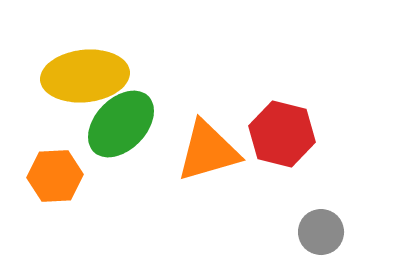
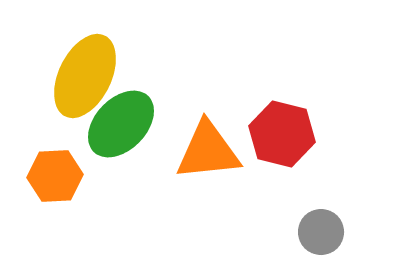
yellow ellipse: rotated 58 degrees counterclockwise
orange triangle: rotated 10 degrees clockwise
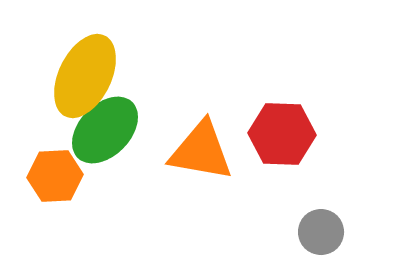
green ellipse: moved 16 px left, 6 px down
red hexagon: rotated 12 degrees counterclockwise
orange triangle: moved 7 px left; rotated 16 degrees clockwise
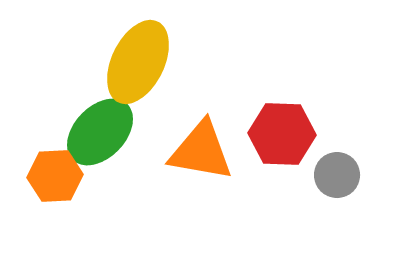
yellow ellipse: moved 53 px right, 14 px up
green ellipse: moved 5 px left, 2 px down
gray circle: moved 16 px right, 57 px up
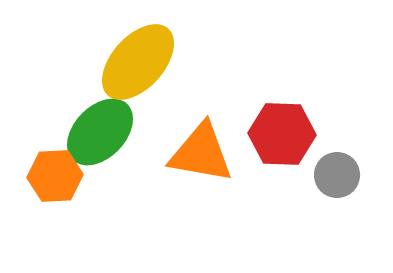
yellow ellipse: rotated 16 degrees clockwise
orange triangle: moved 2 px down
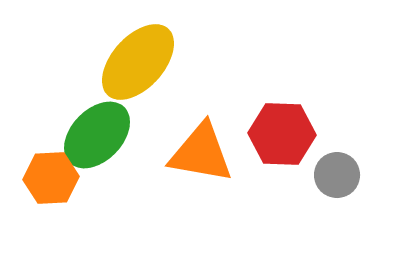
green ellipse: moved 3 px left, 3 px down
orange hexagon: moved 4 px left, 2 px down
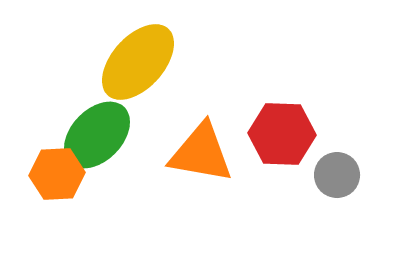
orange hexagon: moved 6 px right, 4 px up
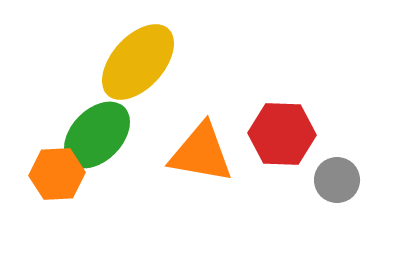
gray circle: moved 5 px down
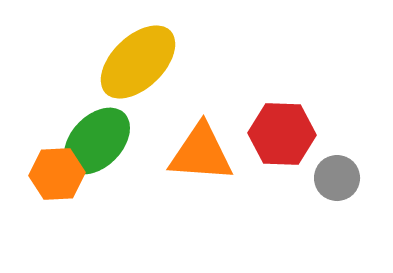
yellow ellipse: rotated 4 degrees clockwise
green ellipse: moved 6 px down
orange triangle: rotated 6 degrees counterclockwise
gray circle: moved 2 px up
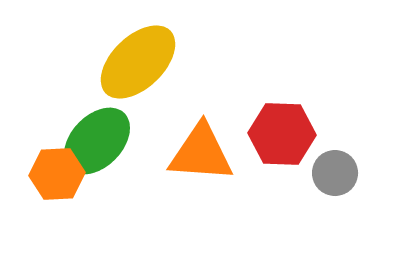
gray circle: moved 2 px left, 5 px up
